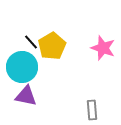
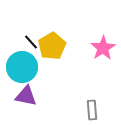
pink star: rotated 20 degrees clockwise
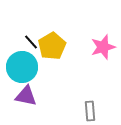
pink star: moved 1 px up; rotated 15 degrees clockwise
gray rectangle: moved 2 px left, 1 px down
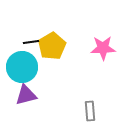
black line: rotated 56 degrees counterclockwise
pink star: moved 1 px down; rotated 15 degrees clockwise
purple triangle: moved 1 px up; rotated 25 degrees counterclockwise
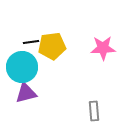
yellow pentagon: rotated 24 degrees clockwise
purple triangle: moved 2 px up
gray rectangle: moved 4 px right
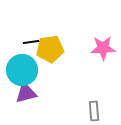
yellow pentagon: moved 2 px left, 3 px down
cyan circle: moved 3 px down
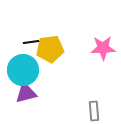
cyan circle: moved 1 px right
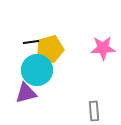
yellow pentagon: rotated 8 degrees counterclockwise
cyan circle: moved 14 px right
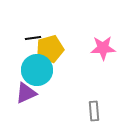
black line: moved 2 px right, 4 px up
purple triangle: rotated 10 degrees counterclockwise
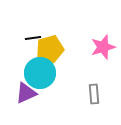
pink star: moved 1 px up; rotated 15 degrees counterclockwise
cyan circle: moved 3 px right, 3 px down
gray rectangle: moved 17 px up
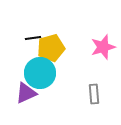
yellow pentagon: moved 1 px right, 1 px up
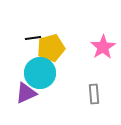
pink star: rotated 15 degrees counterclockwise
